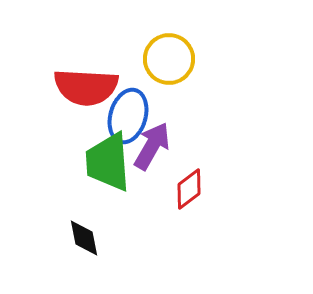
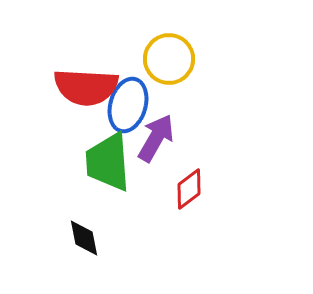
blue ellipse: moved 11 px up
purple arrow: moved 4 px right, 8 px up
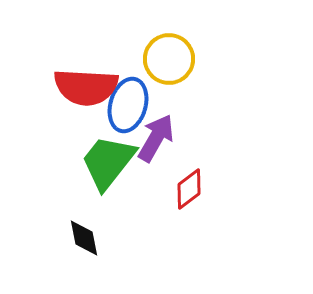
green trapezoid: rotated 42 degrees clockwise
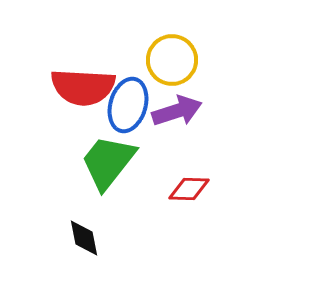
yellow circle: moved 3 px right, 1 px down
red semicircle: moved 3 px left
purple arrow: moved 21 px right, 27 px up; rotated 42 degrees clockwise
red diamond: rotated 39 degrees clockwise
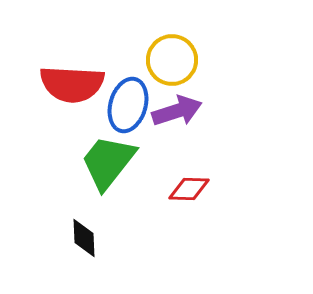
red semicircle: moved 11 px left, 3 px up
black diamond: rotated 9 degrees clockwise
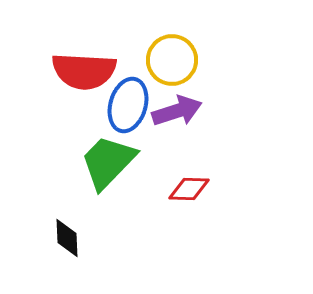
red semicircle: moved 12 px right, 13 px up
green trapezoid: rotated 6 degrees clockwise
black diamond: moved 17 px left
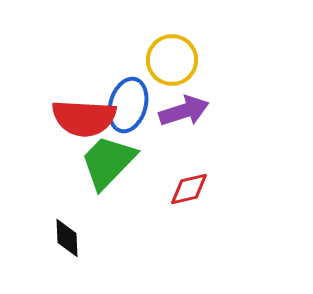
red semicircle: moved 47 px down
purple arrow: moved 7 px right
red diamond: rotated 15 degrees counterclockwise
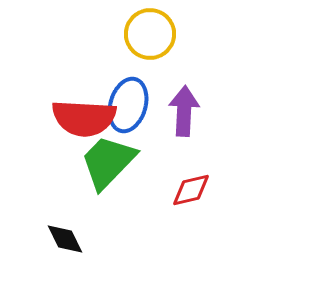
yellow circle: moved 22 px left, 26 px up
purple arrow: rotated 69 degrees counterclockwise
red diamond: moved 2 px right, 1 px down
black diamond: moved 2 px left, 1 px down; rotated 24 degrees counterclockwise
